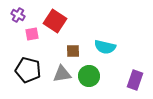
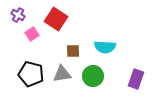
red square: moved 1 px right, 2 px up
pink square: rotated 24 degrees counterclockwise
cyan semicircle: rotated 10 degrees counterclockwise
black pentagon: moved 3 px right, 4 px down
green circle: moved 4 px right
purple rectangle: moved 1 px right, 1 px up
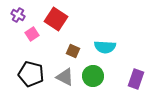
brown square: rotated 24 degrees clockwise
gray triangle: moved 3 px right, 3 px down; rotated 36 degrees clockwise
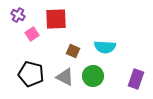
red square: rotated 35 degrees counterclockwise
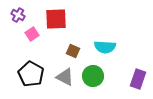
black pentagon: rotated 15 degrees clockwise
purple rectangle: moved 2 px right
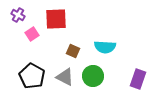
black pentagon: moved 1 px right, 2 px down
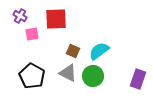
purple cross: moved 2 px right, 1 px down
pink square: rotated 24 degrees clockwise
cyan semicircle: moved 6 px left, 4 px down; rotated 140 degrees clockwise
gray triangle: moved 3 px right, 4 px up
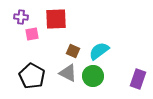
purple cross: moved 1 px right, 1 px down; rotated 24 degrees counterclockwise
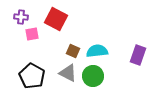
red square: rotated 30 degrees clockwise
cyan semicircle: moved 2 px left; rotated 30 degrees clockwise
purple rectangle: moved 24 px up
